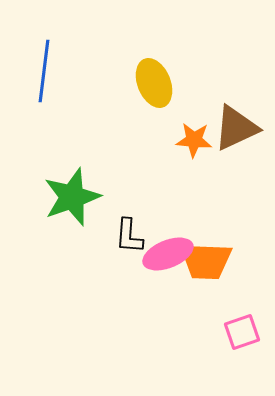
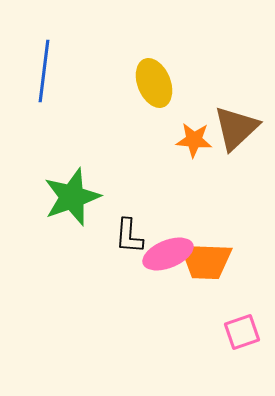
brown triangle: rotated 18 degrees counterclockwise
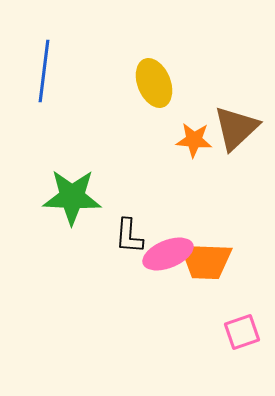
green star: rotated 22 degrees clockwise
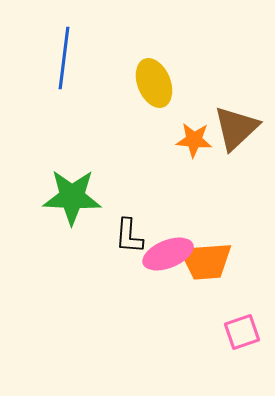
blue line: moved 20 px right, 13 px up
orange trapezoid: rotated 6 degrees counterclockwise
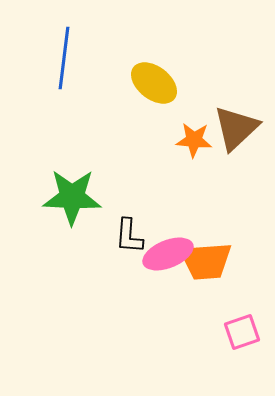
yellow ellipse: rotated 30 degrees counterclockwise
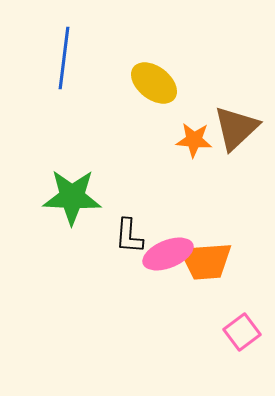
pink square: rotated 18 degrees counterclockwise
